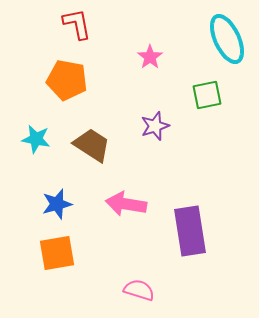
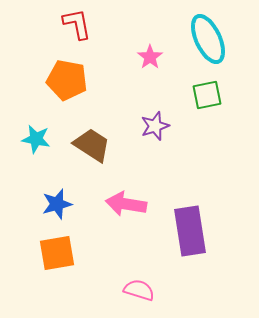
cyan ellipse: moved 19 px left
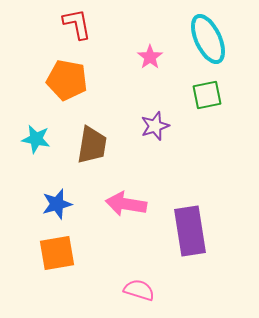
brown trapezoid: rotated 66 degrees clockwise
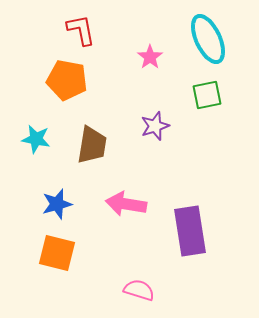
red L-shape: moved 4 px right, 6 px down
orange square: rotated 24 degrees clockwise
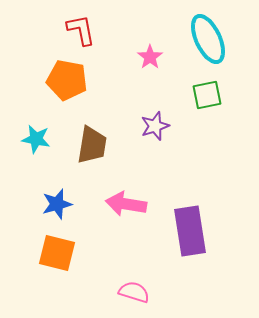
pink semicircle: moved 5 px left, 2 px down
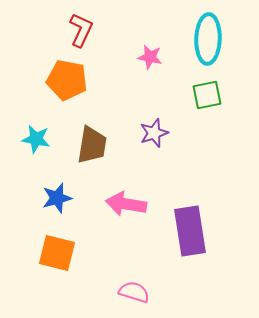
red L-shape: rotated 36 degrees clockwise
cyan ellipse: rotated 27 degrees clockwise
pink star: rotated 25 degrees counterclockwise
purple star: moved 1 px left, 7 px down
blue star: moved 6 px up
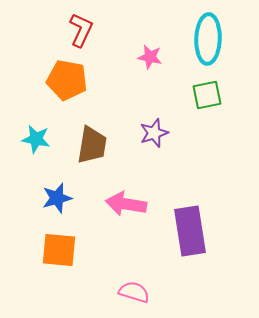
orange square: moved 2 px right, 3 px up; rotated 9 degrees counterclockwise
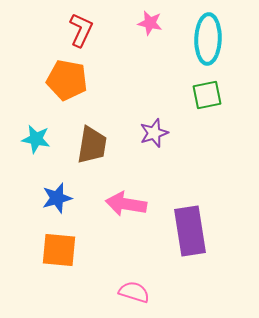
pink star: moved 34 px up
